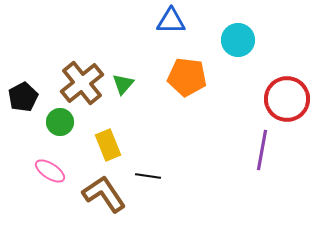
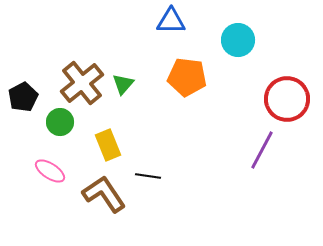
purple line: rotated 18 degrees clockwise
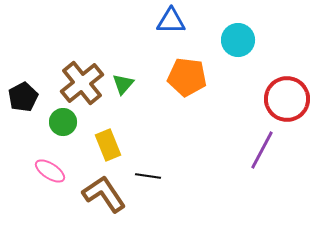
green circle: moved 3 px right
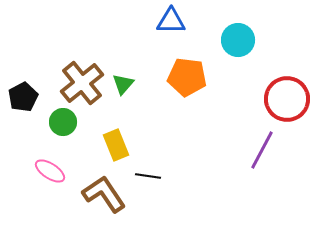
yellow rectangle: moved 8 px right
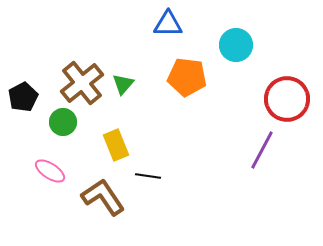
blue triangle: moved 3 px left, 3 px down
cyan circle: moved 2 px left, 5 px down
brown L-shape: moved 1 px left, 3 px down
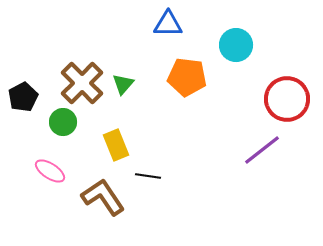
brown cross: rotated 6 degrees counterclockwise
purple line: rotated 24 degrees clockwise
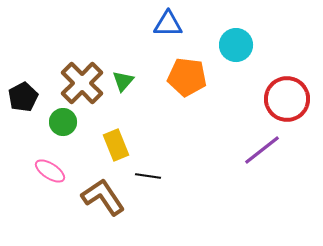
green triangle: moved 3 px up
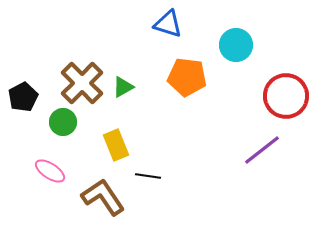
blue triangle: rotated 16 degrees clockwise
green triangle: moved 6 px down; rotated 20 degrees clockwise
red circle: moved 1 px left, 3 px up
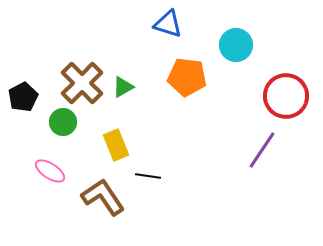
purple line: rotated 18 degrees counterclockwise
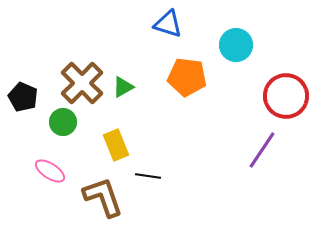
black pentagon: rotated 20 degrees counterclockwise
brown L-shape: rotated 15 degrees clockwise
